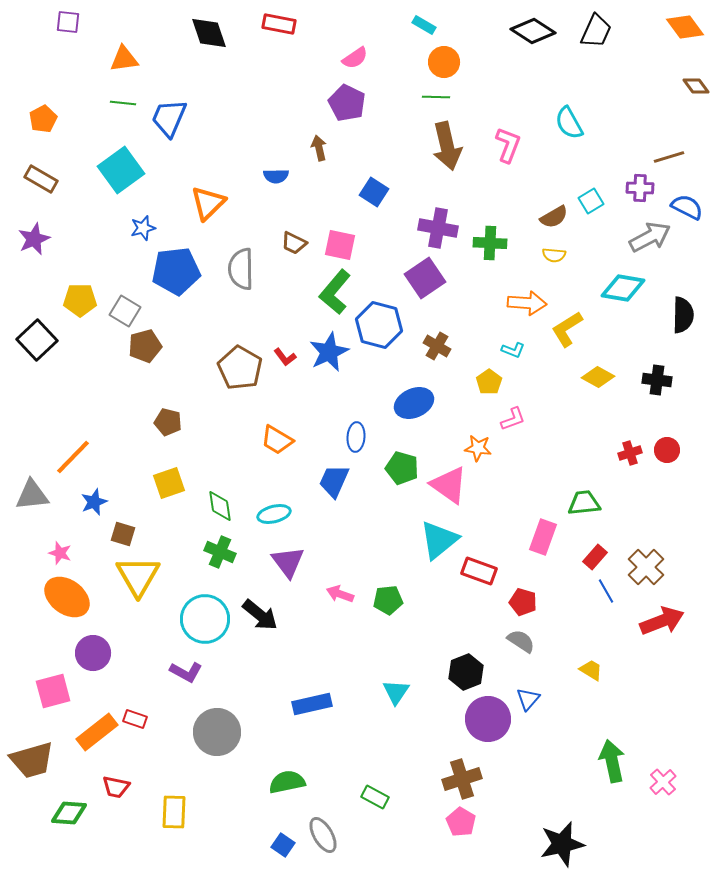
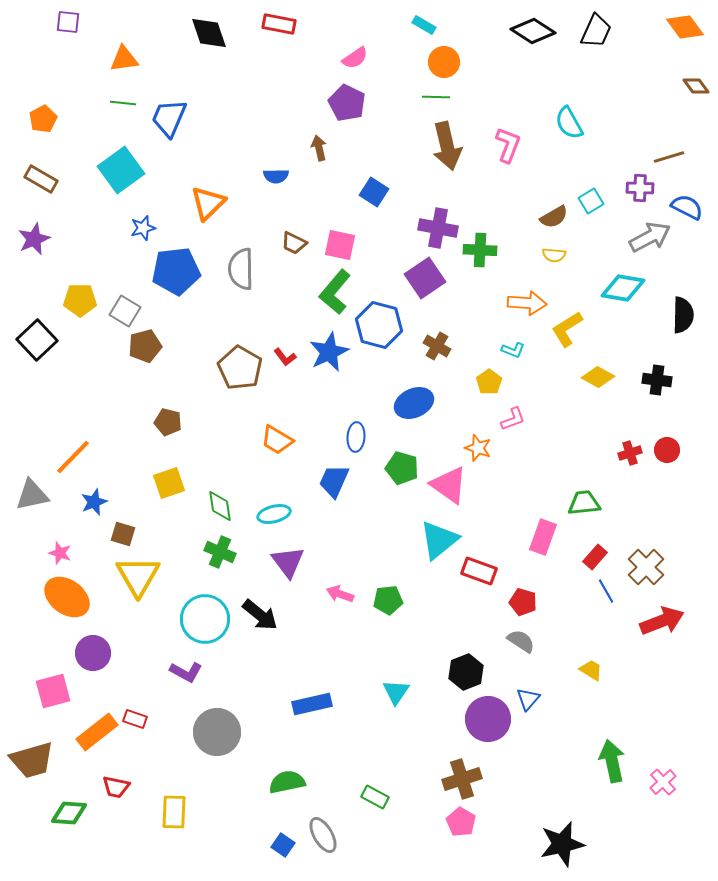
green cross at (490, 243): moved 10 px left, 7 px down
orange star at (478, 448): rotated 12 degrees clockwise
gray triangle at (32, 495): rotated 6 degrees counterclockwise
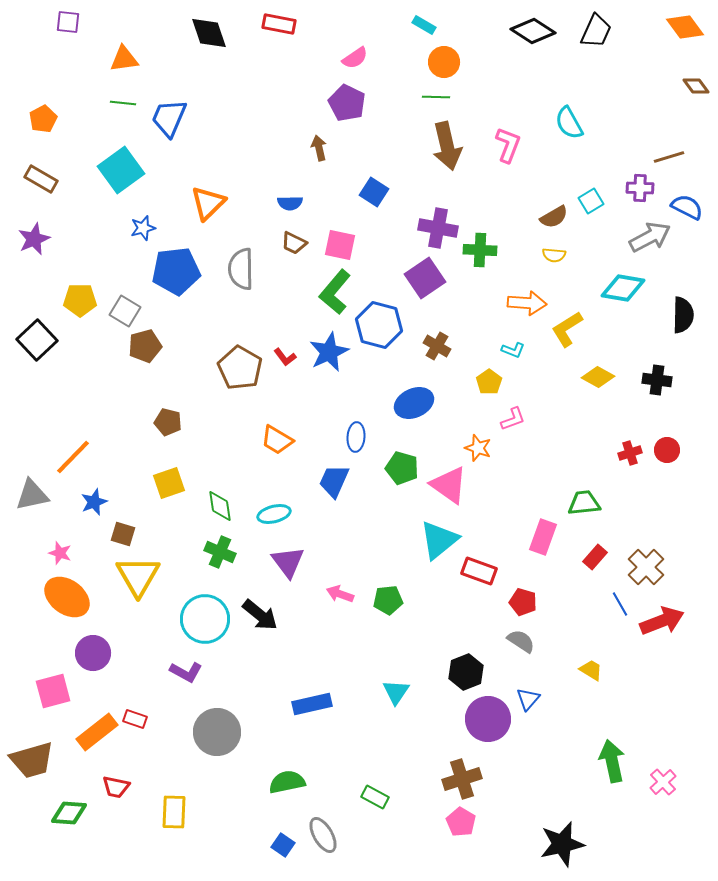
blue semicircle at (276, 176): moved 14 px right, 27 px down
blue line at (606, 591): moved 14 px right, 13 px down
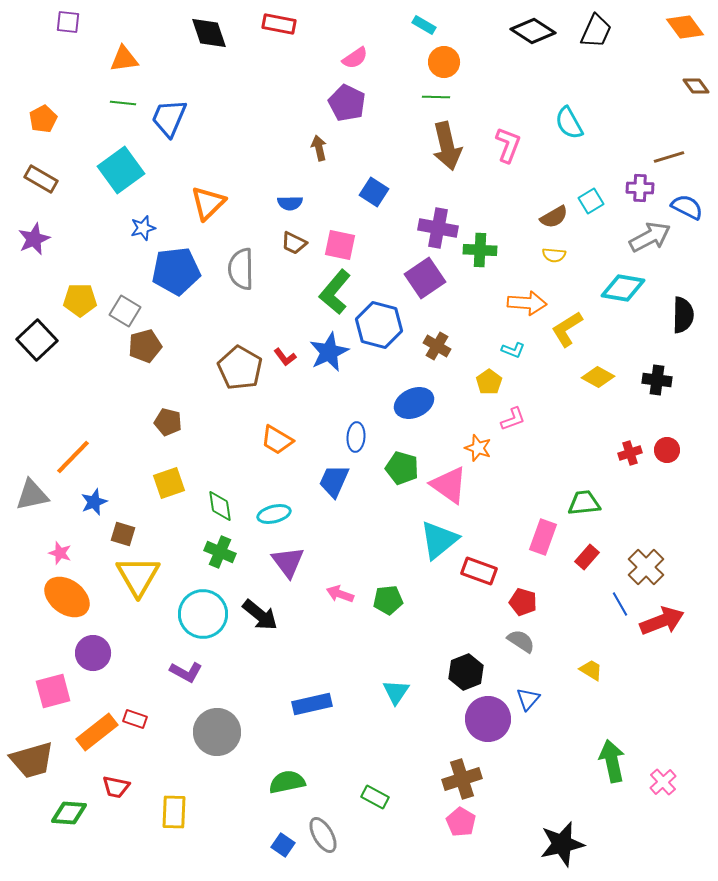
red rectangle at (595, 557): moved 8 px left
cyan circle at (205, 619): moved 2 px left, 5 px up
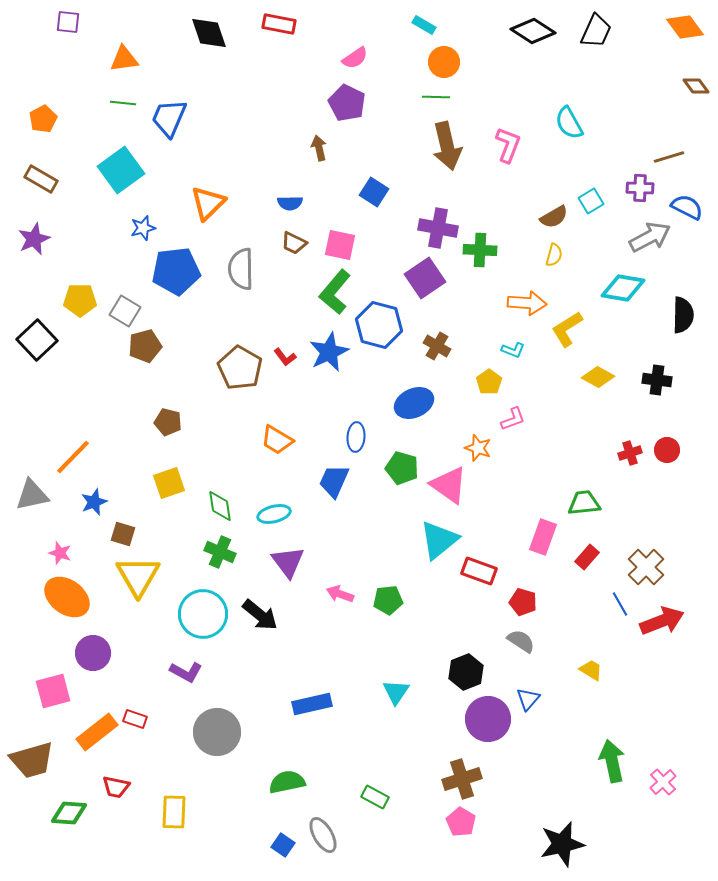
yellow semicircle at (554, 255): rotated 80 degrees counterclockwise
